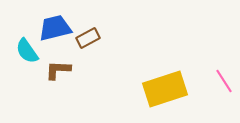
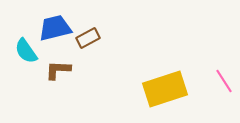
cyan semicircle: moved 1 px left
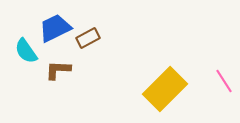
blue trapezoid: rotated 12 degrees counterclockwise
yellow rectangle: rotated 27 degrees counterclockwise
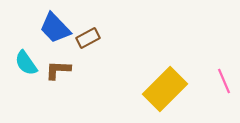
blue trapezoid: rotated 108 degrees counterclockwise
cyan semicircle: moved 12 px down
pink line: rotated 10 degrees clockwise
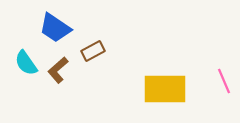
blue trapezoid: rotated 12 degrees counterclockwise
brown rectangle: moved 5 px right, 13 px down
brown L-shape: rotated 44 degrees counterclockwise
yellow rectangle: rotated 45 degrees clockwise
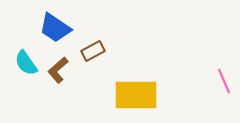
yellow rectangle: moved 29 px left, 6 px down
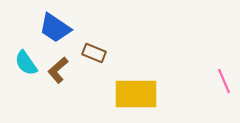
brown rectangle: moved 1 px right, 2 px down; rotated 50 degrees clockwise
yellow rectangle: moved 1 px up
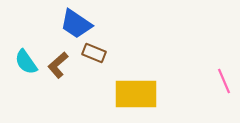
blue trapezoid: moved 21 px right, 4 px up
cyan semicircle: moved 1 px up
brown L-shape: moved 5 px up
